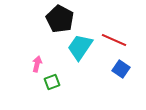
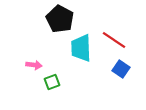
red line: rotated 10 degrees clockwise
cyan trapezoid: moved 1 px right, 1 px down; rotated 36 degrees counterclockwise
pink arrow: moved 3 px left, 1 px down; rotated 84 degrees clockwise
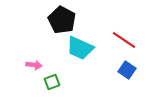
black pentagon: moved 2 px right, 1 px down
red line: moved 10 px right
cyan trapezoid: moved 1 px left; rotated 64 degrees counterclockwise
blue square: moved 6 px right, 1 px down
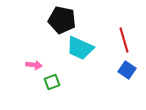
black pentagon: rotated 16 degrees counterclockwise
red line: rotated 40 degrees clockwise
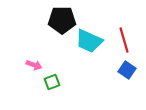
black pentagon: rotated 12 degrees counterclockwise
cyan trapezoid: moved 9 px right, 7 px up
pink arrow: rotated 14 degrees clockwise
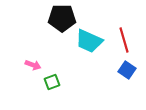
black pentagon: moved 2 px up
pink arrow: moved 1 px left
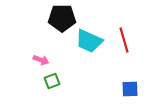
pink arrow: moved 8 px right, 5 px up
blue square: moved 3 px right, 19 px down; rotated 36 degrees counterclockwise
green square: moved 1 px up
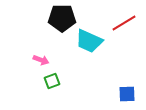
red line: moved 17 px up; rotated 75 degrees clockwise
blue square: moved 3 px left, 5 px down
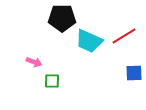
red line: moved 13 px down
pink arrow: moved 7 px left, 2 px down
green square: rotated 21 degrees clockwise
blue square: moved 7 px right, 21 px up
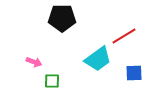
cyan trapezoid: moved 9 px right, 18 px down; rotated 60 degrees counterclockwise
